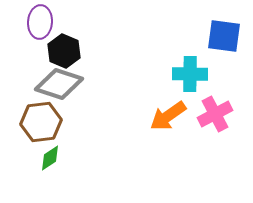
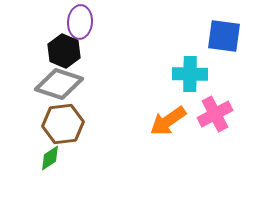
purple ellipse: moved 40 px right
orange arrow: moved 5 px down
brown hexagon: moved 22 px right, 2 px down
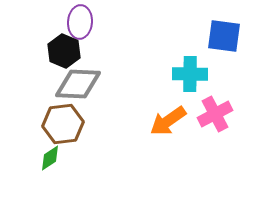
gray diamond: moved 19 px right; rotated 15 degrees counterclockwise
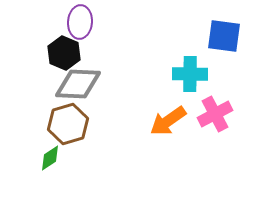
black hexagon: moved 2 px down
brown hexagon: moved 5 px right; rotated 9 degrees counterclockwise
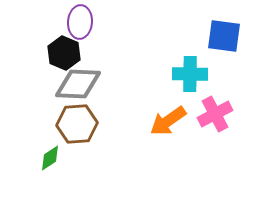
brown hexagon: moved 9 px right; rotated 12 degrees clockwise
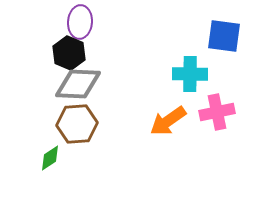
black hexagon: moved 5 px right
pink cross: moved 2 px right, 2 px up; rotated 16 degrees clockwise
